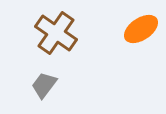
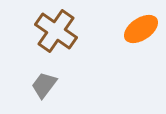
brown cross: moved 2 px up
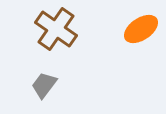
brown cross: moved 2 px up
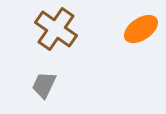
gray trapezoid: rotated 12 degrees counterclockwise
